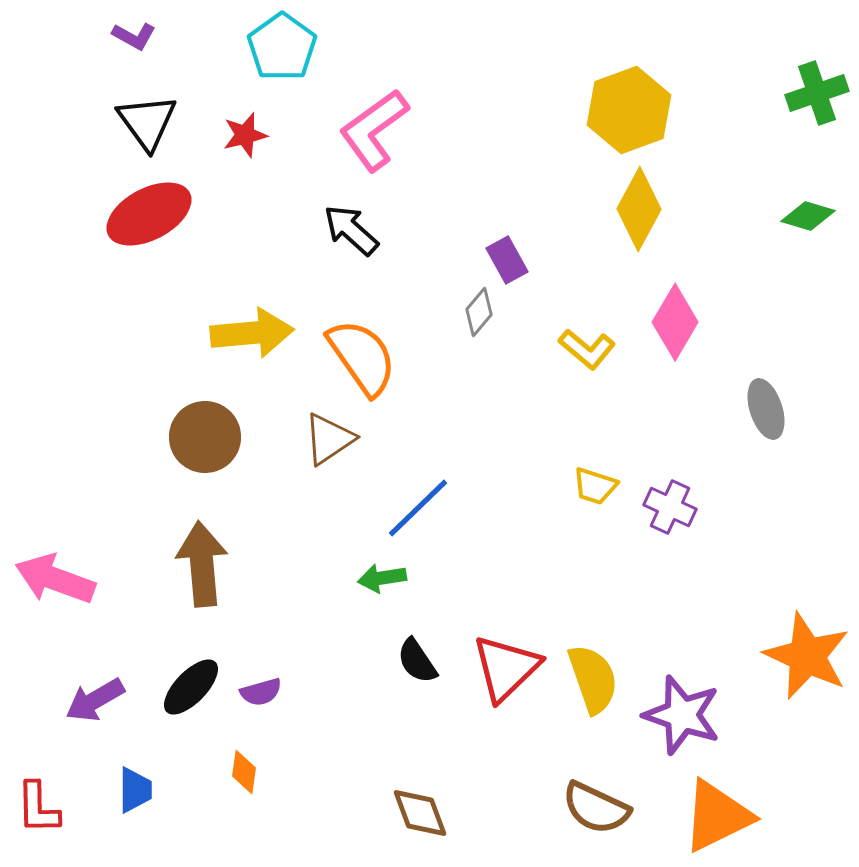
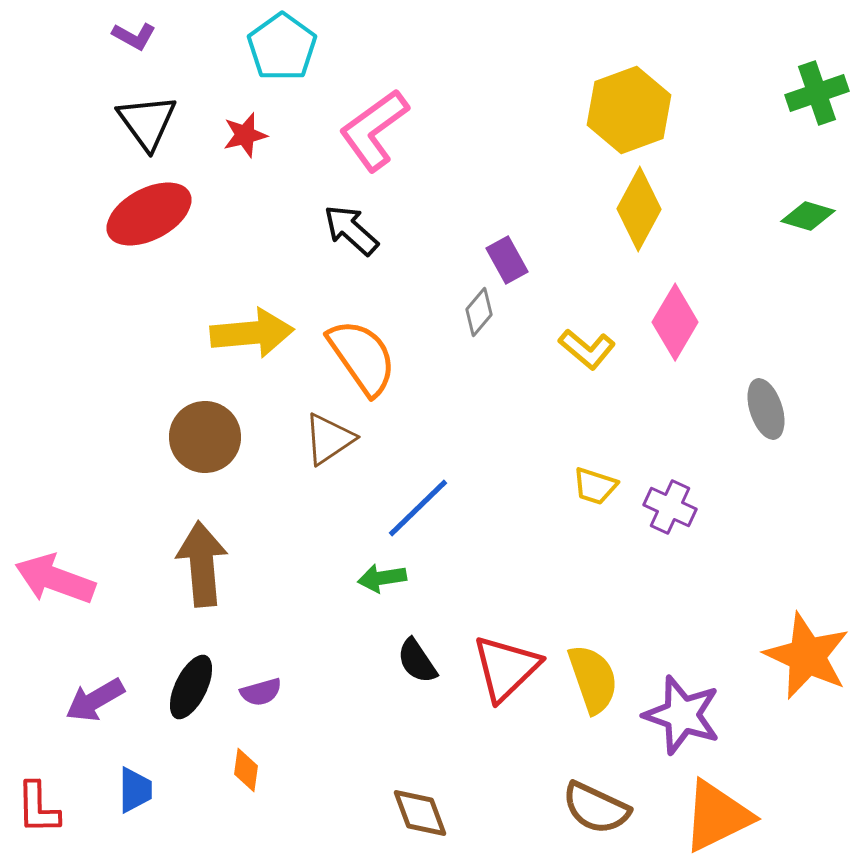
black ellipse: rotated 18 degrees counterclockwise
orange diamond: moved 2 px right, 2 px up
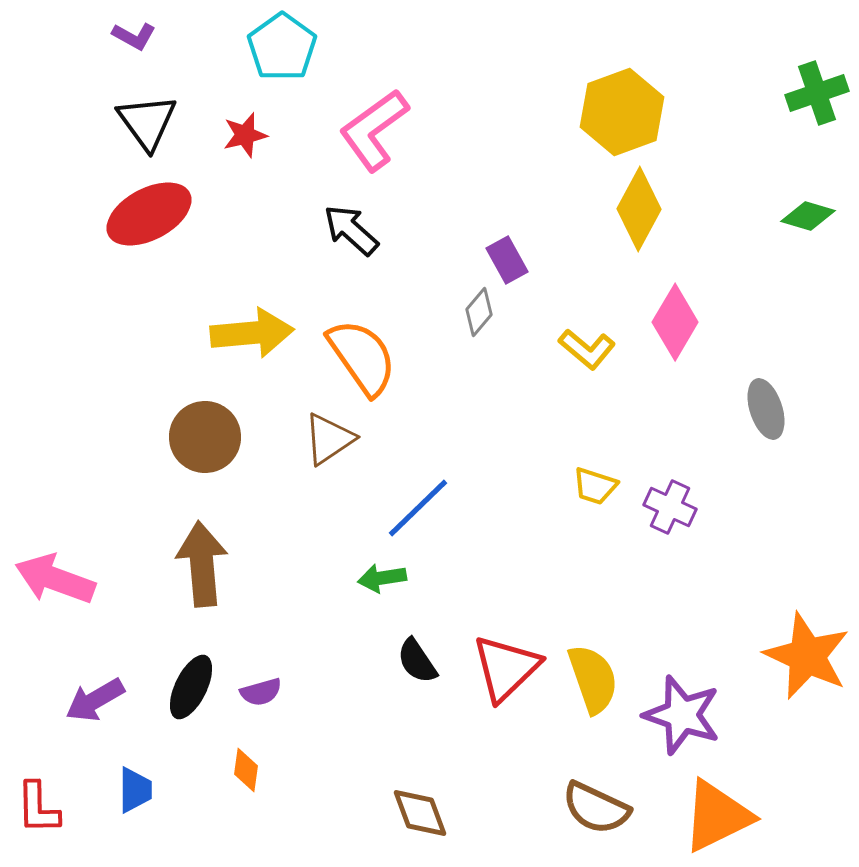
yellow hexagon: moved 7 px left, 2 px down
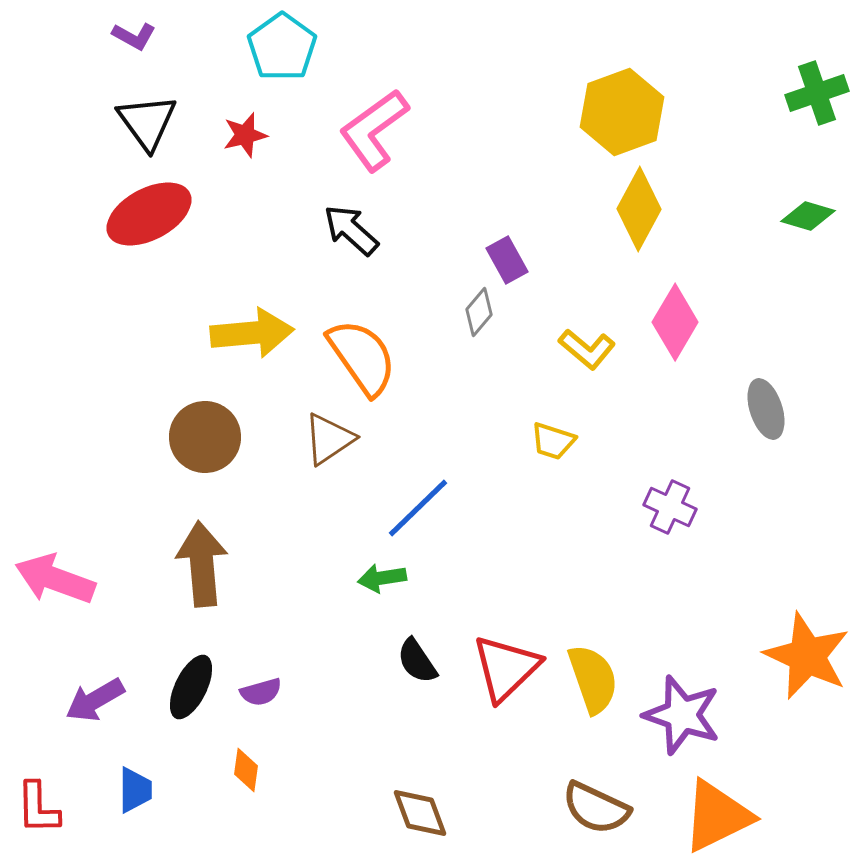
yellow trapezoid: moved 42 px left, 45 px up
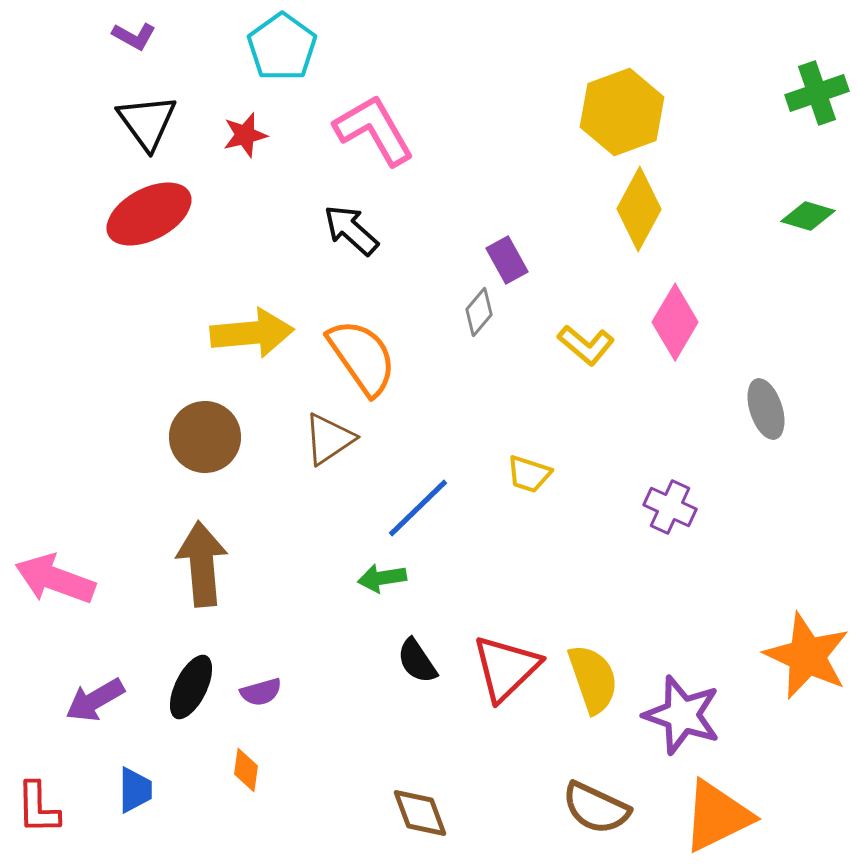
pink L-shape: rotated 96 degrees clockwise
yellow L-shape: moved 1 px left, 4 px up
yellow trapezoid: moved 24 px left, 33 px down
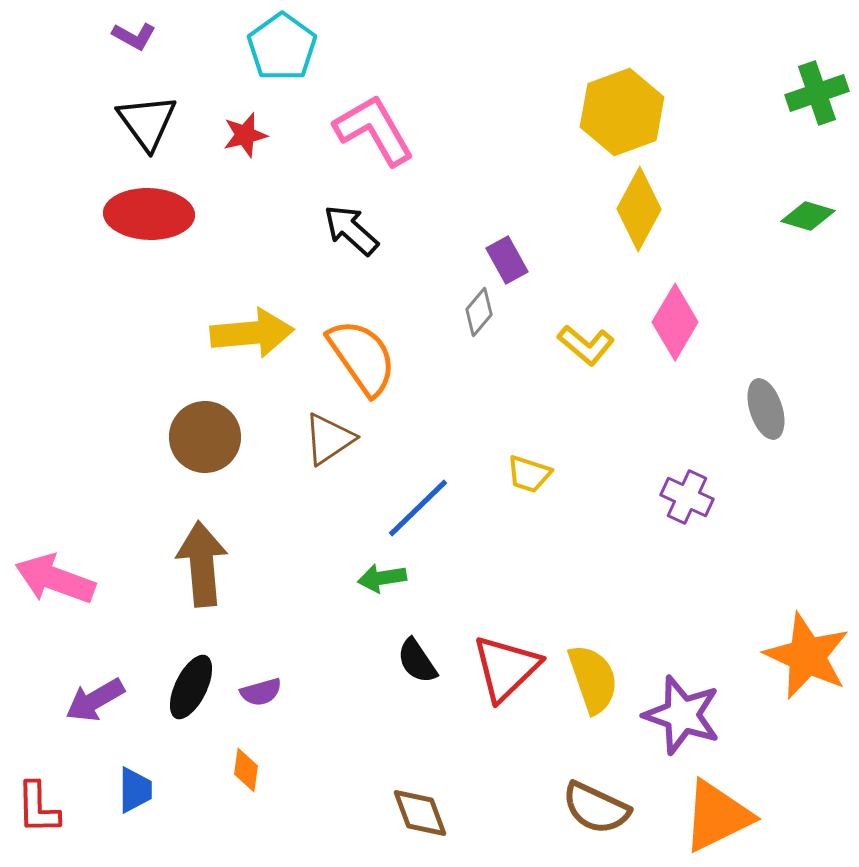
red ellipse: rotated 30 degrees clockwise
purple cross: moved 17 px right, 10 px up
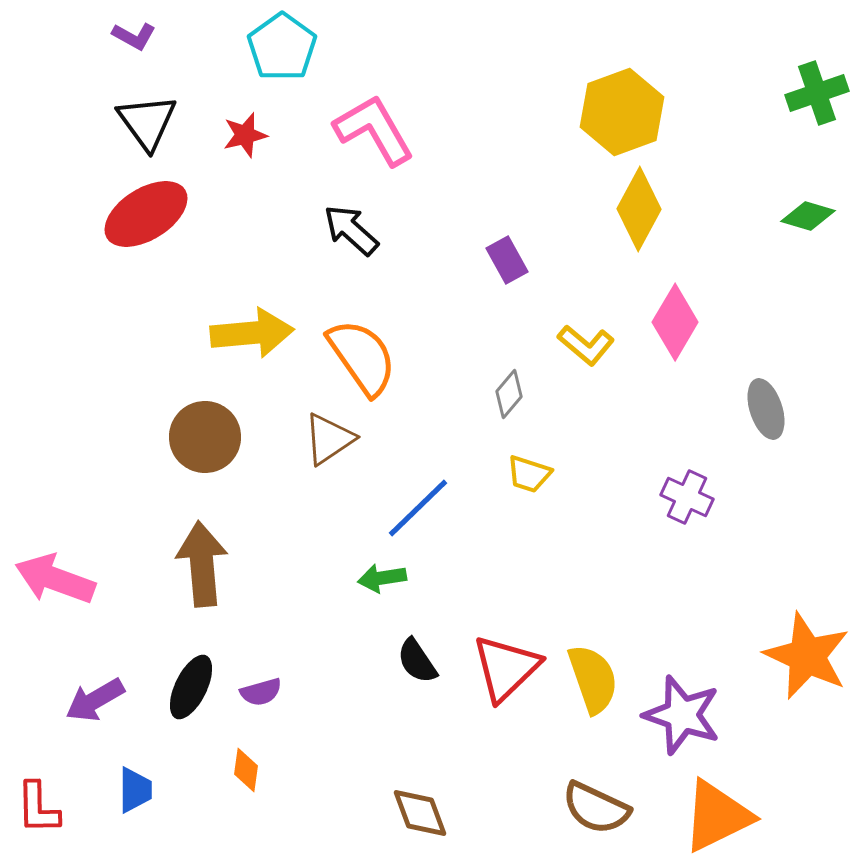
red ellipse: moved 3 px left; rotated 34 degrees counterclockwise
gray diamond: moved 30 px right, 82 px down
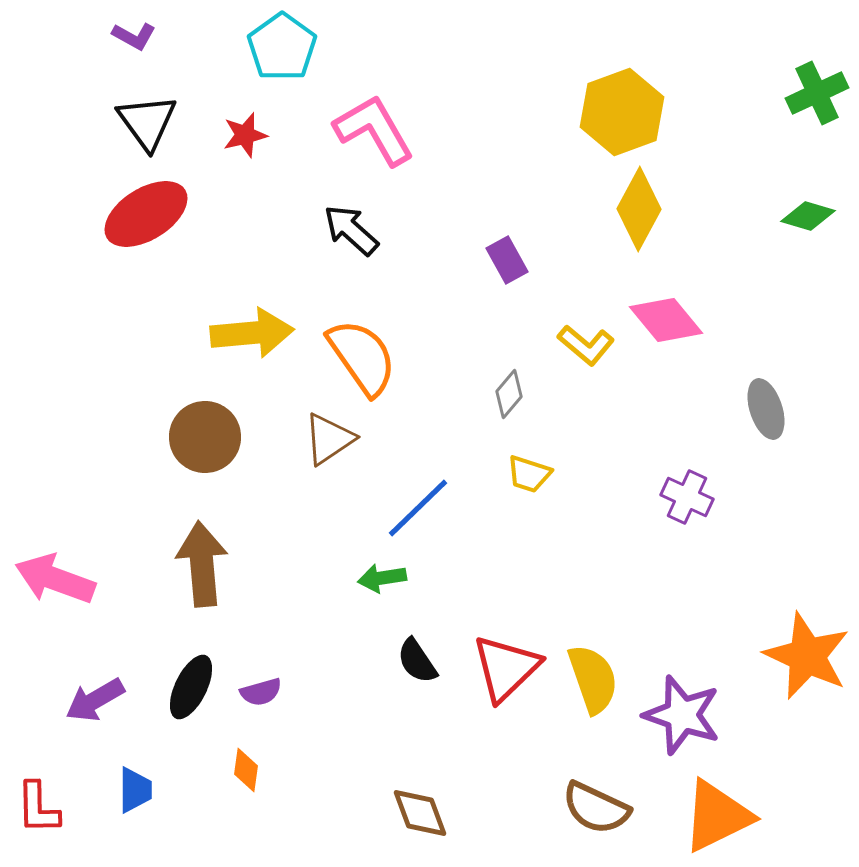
green cross: rotated 6 degrees counterclockwise
pink diamond: moved 9 px left, 2 px up; rotated 70 degrees counterclockwise
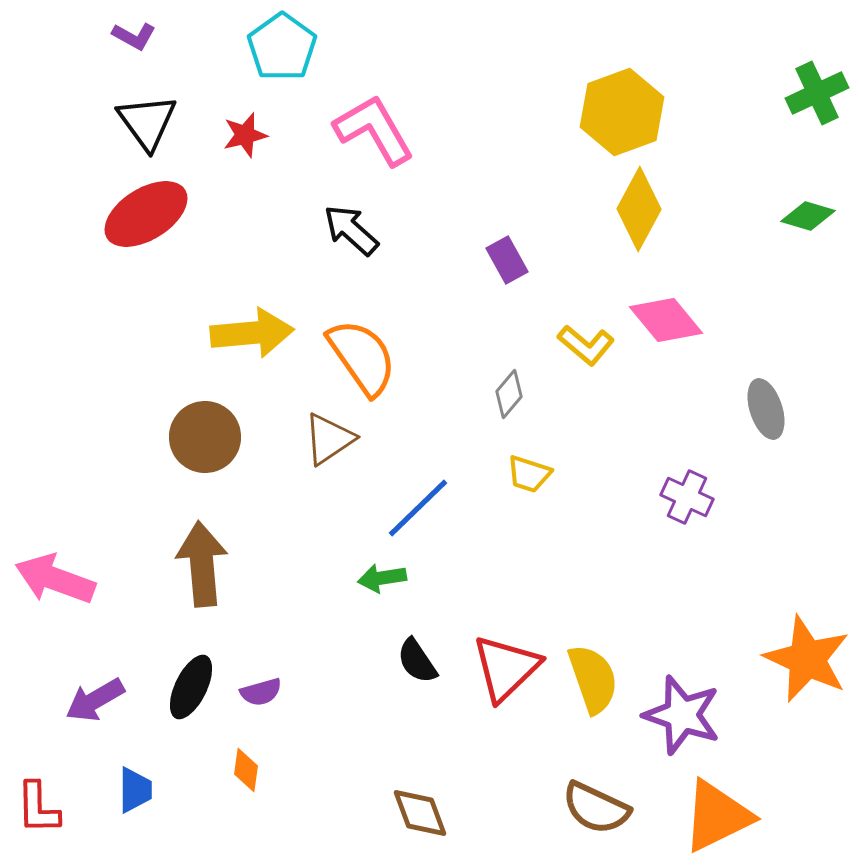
orange star: moved 3 px down
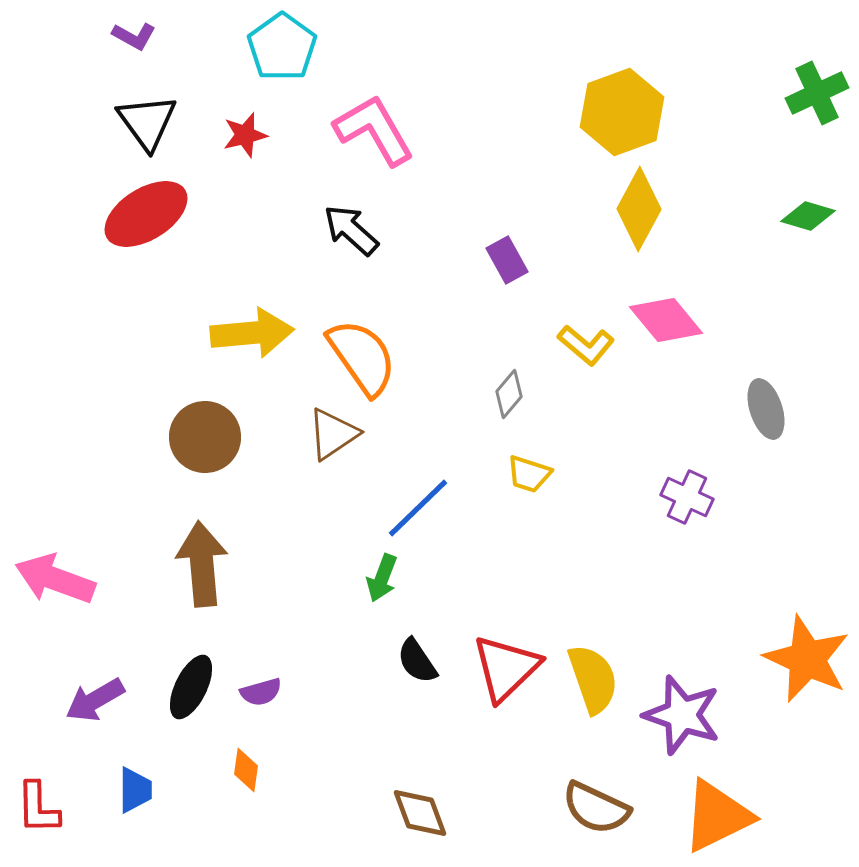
brown triangle: moved 4 px right, 5 px up
green arrow: rotated 60 degrees counterclockwise
